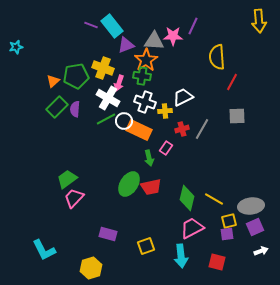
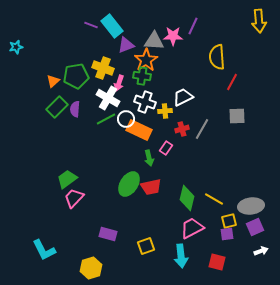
white circle at (124, 121): moved 2 px right, 2 px up
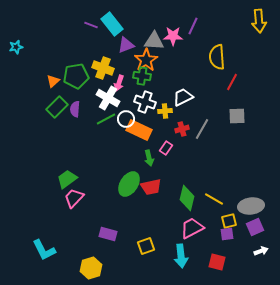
cyan rectangle at (112, 26): moved 2 px up
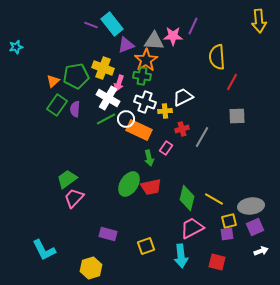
green rectangle at (57, 107): moved 2 px up; rotated 10 degrees counterclockwise
gray line at (202, 129): moved 8 px down
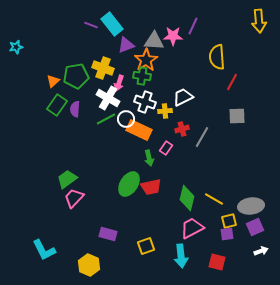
yellow hexagon at (91, 268): moved 2 px left, 3 px up; rotated 20 degrees counterclockwise
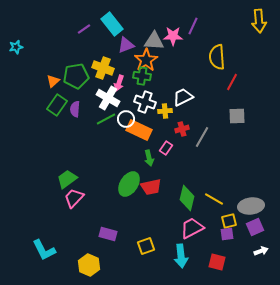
purple line at (91, 25): moved 7 px left, 4 px down; rotated 56 degrees counterclockwise
